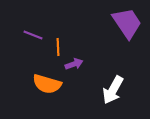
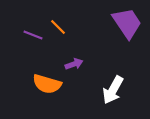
orange line: moved 20 px up; rotated 42 degrees counterclockwise
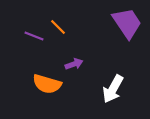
purple line: moved 1 px right, 1 px down
white arrow: moved 1 px up
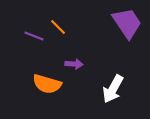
purple arrow: rotated 24 degrees clockwise
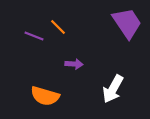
orange semicircle: moved 2 px left, 12 px down
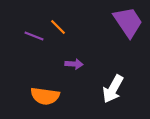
purple trapezoid: moved 1 px right, 1 px up
orange semicircle: rotated 8 degrees counterclockwise
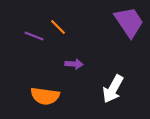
purple trapezoid: moved 1 px right
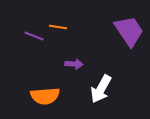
purple trapezoid: moved 9 px down
orange line: rotated 36 degrees counterclockwise
white arrow: moved 12 px left
orange semicircle: rotated 12 degrees counterclockwise
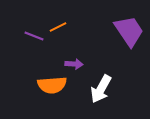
orange line: rotated 36 degrees counterclockwise
orange semicircle: moved 7 px right, 11 px up
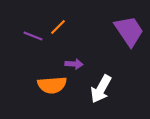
orange line: rotated 18 degrees counterclockwise
purple line: moved 1 px left
